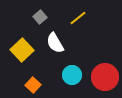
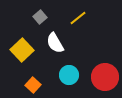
cyan circle: moved 3 px left
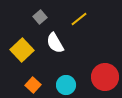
yellow line: moved 1 px right, 1 px down
cyan circle: moved 3 px left, 10 px down
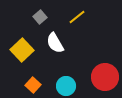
yellow line: moved 2 px left, 2 px up
cyan circle: moved 1 px down
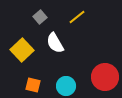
orange square: rotated 28 degrees counterclockwise
